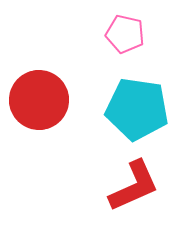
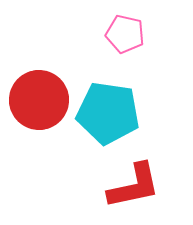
cyan pentagon: moved 29 px left, 4 px down
red L-shape: rotated 12 degrees clockwise
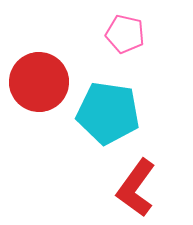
red circle: moved 18 px up
red L-shape: moved 2 px right, 2 px down; rotated 138 degrees clockwise
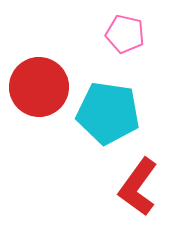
red circle: moved 5 px down
red L-shape: moved 2 px right, 1 px up
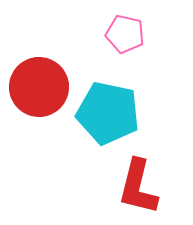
cyan pentagon: rotated 4 degrees clockwise
red L-shape: rotated 22 degrees counterclockwise
